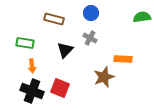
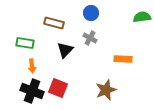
brown rectangle: moved 4 px down
brown star: moved 2 px right, 13 px down
red square: moved 2 px left
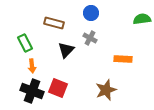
green semicircle: moved 2 px down
green rectangle: rotated 54 degrees clockwise
black triangle: moved 1 px right
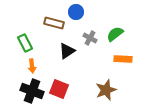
blue circle: moved 15 px left, 1 px up
green semicircle: moved 27 px left, 15 px down; rotated 30 degrees counterclockwise
black triangle: moved 1 px right, 1 px down; rotated 12 degrees clockwise
red square: moved 1 px right, 1 px down
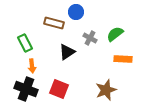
black triangle: moved 1 px down
black cross: moved 6 px left, 2 px up
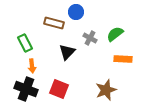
black triangle: rotated 12 degrees counterclockwise
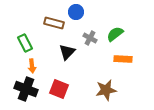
brown star: rotated 10 degrees clockwise
